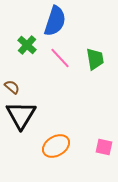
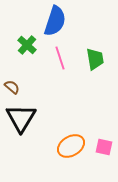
pink line: rotated 25 degrees clockwise
black triangle: moved 3 px down
orange ellipse: moved 15 px right
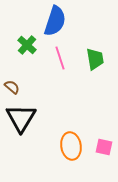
orange ellipse: rotated 68 degrees counterclockwise
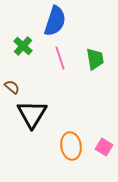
green cross: moved 4 px left, 1 px down
black triangle: moved 11 px right, 4 px up
pink square: rotated 18 degrees clockwise
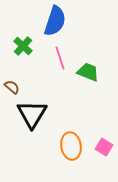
green trapezoid: moved 7 px left, 13 px down; rotated 60 degrees counterclockwise
